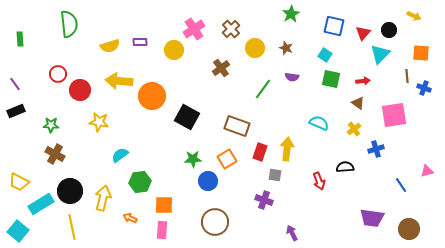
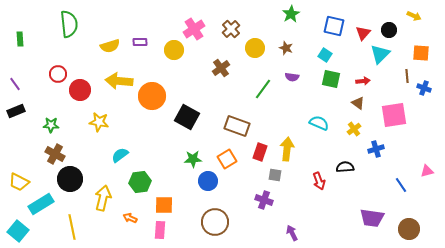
black circle at (70, 191): moved 12 px up
pink rectangle at (162, 230): moved 2 px left
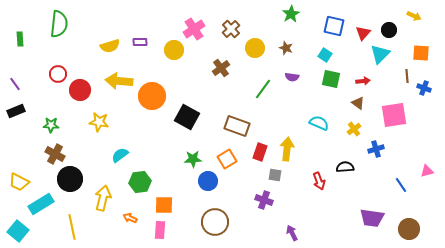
green semicircle at (69, 24): moved 10 px left; rotated 12 degrees clockwise
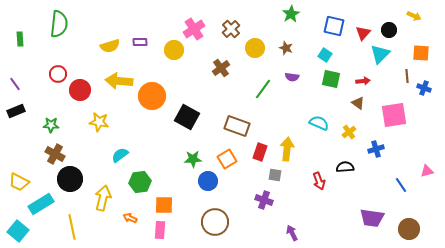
yellow cross at (354, 129): moved 5 px left, 3 px down
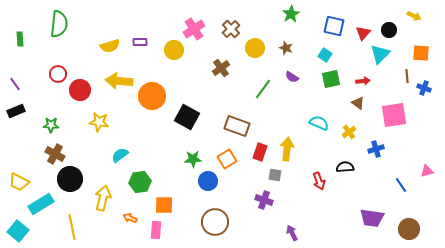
purple semicircle at (292, 77): rotated 24 degrees clockwise
green square at (331, 79): rotated 24 degrees counterclockwise
pink rectangle at (160, 230): moved 4 px left
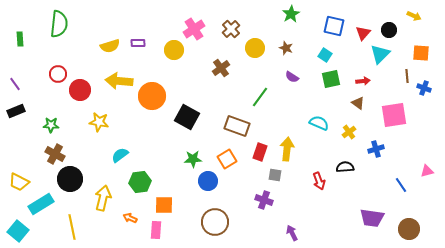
purple rectangle at (140, 42): moved 2 px left, 1 px down
green line at (263, 89): moved 3 px left, 8 px down
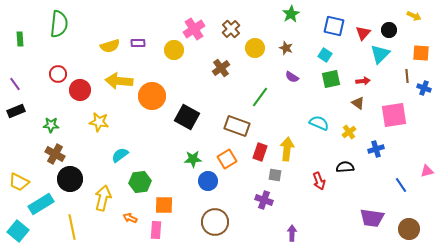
purple arrow at (292, 233): rotated 28 degrees clockwise
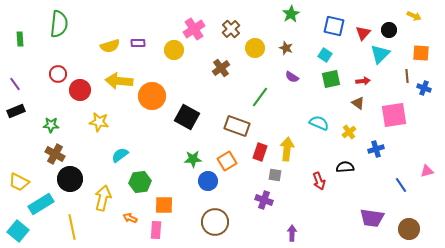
orange square at (227, 159): moved 2 px down
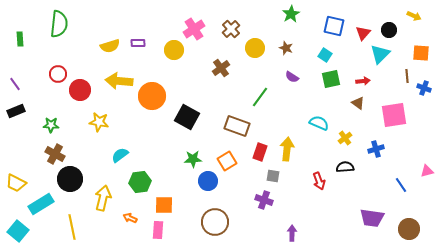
yellow cross at (349, 132): moved 4 px left, 6 px down
gray square at (275, 175): moved 2 px left, 1 px down
yellow trapezoid at (19, 182): moved 3 px left, 1 px down
pink rectangle at (156, 230): moved 2 px right
